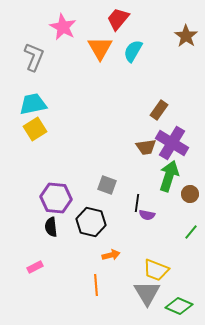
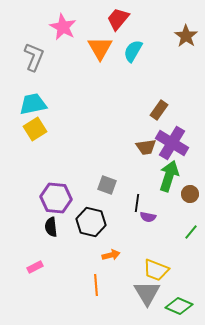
purple semicircle: moved 1 px right, 2 px down
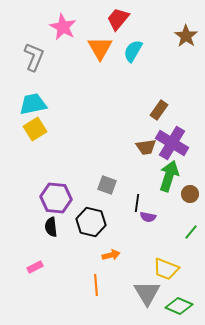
yellow trapezoid: moved 10 px right, 1 px up
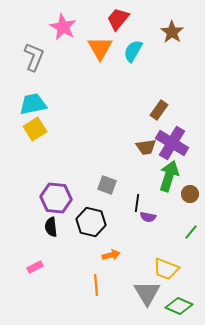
brown star: moved 14 px left, 4 px up
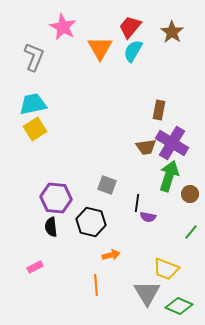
red trapezoid: moved 12 px right, 8 px down
brown rectangle: rotated 24 degrees counterclockwise
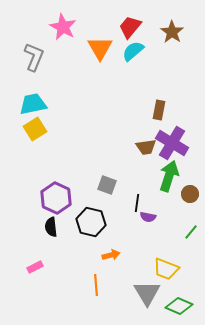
cyan semicircle: rotated 20 degrees clockwise
purple hexagon: rotated 20 degrees clockwise
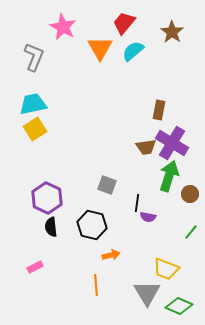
red trapezoid: moved 6 px left, 4 px up
purple hexagon: moved 9 px left
black hexagon: moved 1 px right, 3 px down
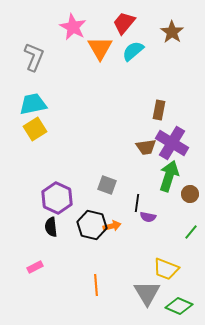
pink star: moved 10 px right
purple hexagon: moved 10 px right
orange arrow: moved 1 px right, 29 px up
